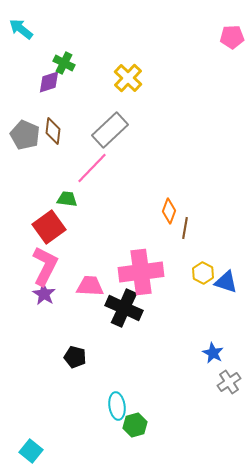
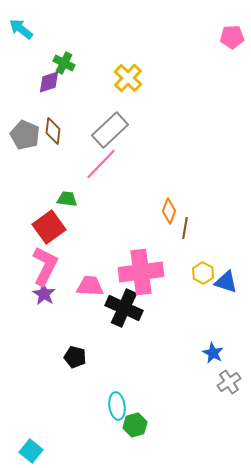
pink line: moved 9 px right, 4 px up
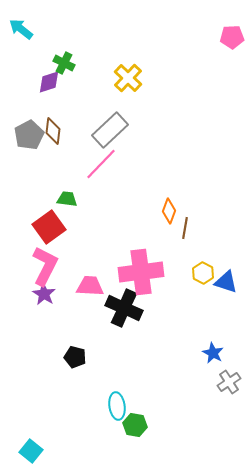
gray pentagon: moved 4 px right; rotated 20 degrees clockwise
green hexagon: rotated 25 degrees clockwise
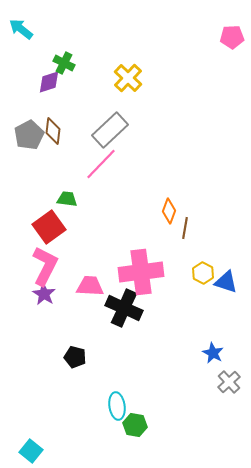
gray cross: rotated 10 degrees counterclockwise
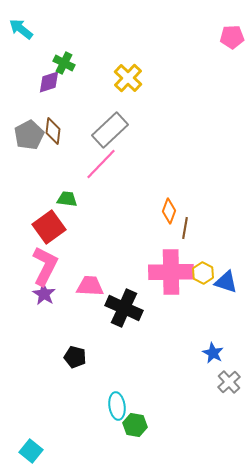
pink cross: moved 30 px right; rotated 6 degrees clockwise
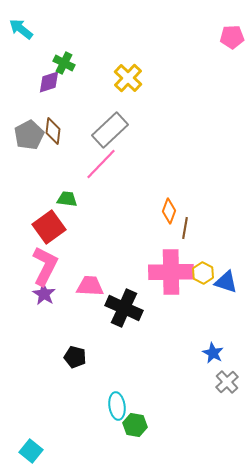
gray cross: moved 2 px left
